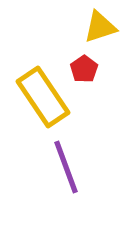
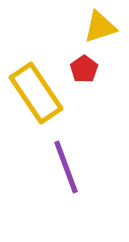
yellow rectangle: moved 7 px left, 4 px up
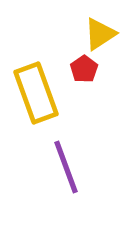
yellow triangle: moved 7 px down; rotated 15 degrees counterclockwise
yellow rectangle: rotated 14 degrees clockwise
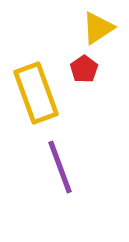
yellow triangle: moved 2 px left, 6 px up
purple line: moved 6 px left
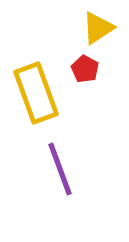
red pentagon: moved 1 px right; rotated 8 degrees counterclockwise
purple line: moved 2 px down
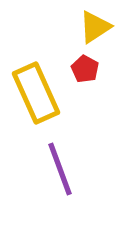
yellow triangle: moved 3 px left, 1 px up
yellow rectangle: rotated 4 degrees counterclockwise
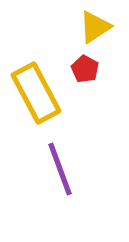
yellow rectangle: rotated 4 degrees counterclockwise
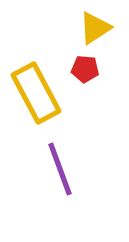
yellow triangle: moved 1 px down
red pentagon: rotated 24 degrees counterclockwise
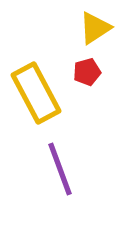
red pentagon: moved 2 px right, 3 px down; rotated 20 degrees counterclockwise
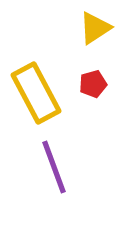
red pentagon: moved 6 px right, 12 px down
purple line: moved 6 px left, 2 px up
